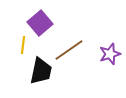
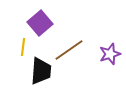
yellow line: moved 2 px down
black trapezoid: rotated 8 degrees counterclockwise
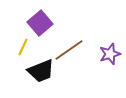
yellow line: rotated 18 degrees clockwise
black trapezoid: rotated 64 degrees clockwise
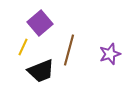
brown line: rotated 40 degrees counterclockwise
